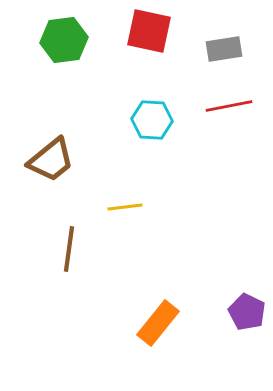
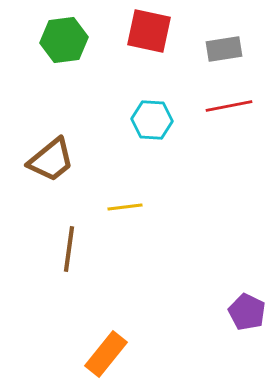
orange rectangle: moved 52 px left, 31 px down
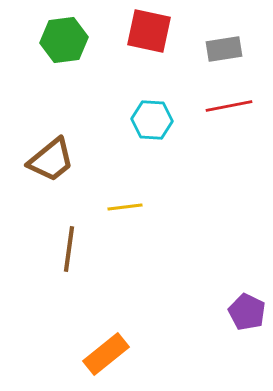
orange rectangle: rotated 12 degrees clockwise
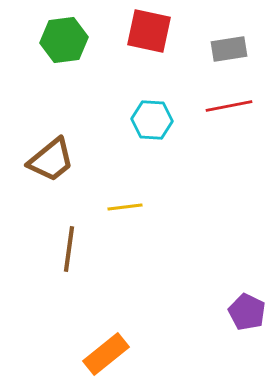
gray rectangle: moved 5 px right
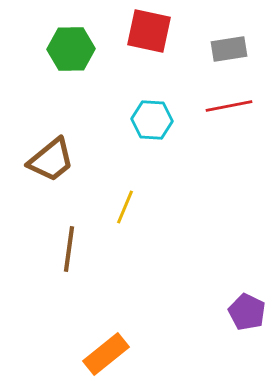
green hexagon: moved 7 px right, 9 px down; rotated 6 degrees clockwise
yellow line: rotated 60 degrees counterclockwise
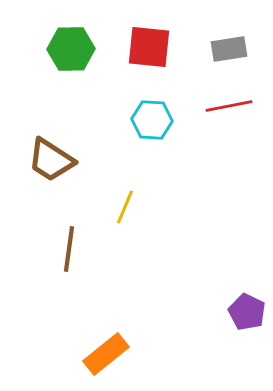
red square: moved 16 px down; rotated 6 degrees counterclockwise
brown trapezoid: rotated 72 degrees clockwise
